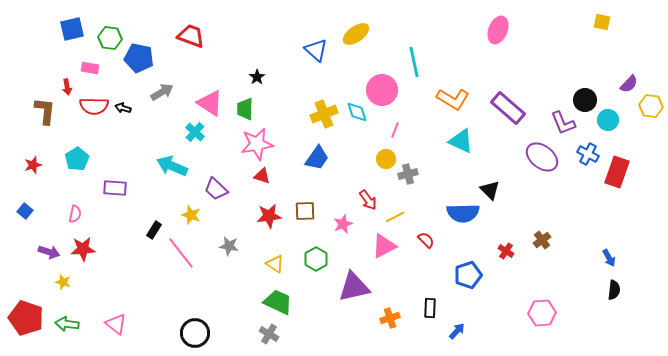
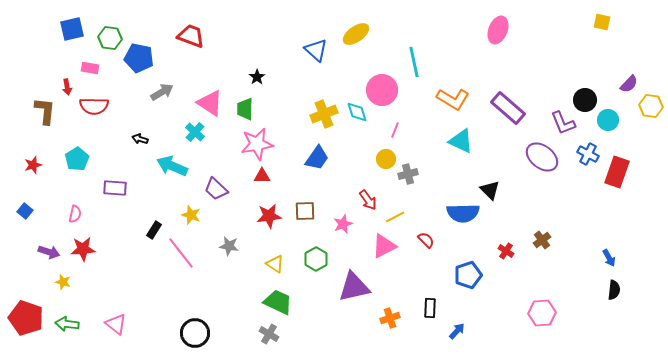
black arrow at (123, 108): moved 17 px right, 31 px down
red triangle at (262, 176): rotated 18 degrees counterclockwise
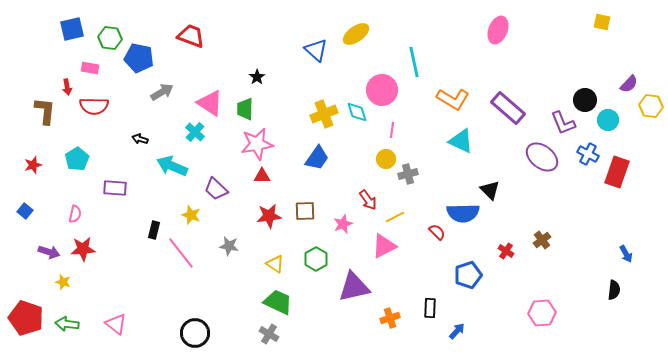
pink line at (395, 130): moved 3 px left; rotated 14 degrees counterclockwise
black rectangle at (154, 230): rotated 18 degrees counterclockwise
red semicircle at (426, 240): moved 11 px right, 8 px up
blue arrow at (609, 258): moved 17 px right, 4 px up
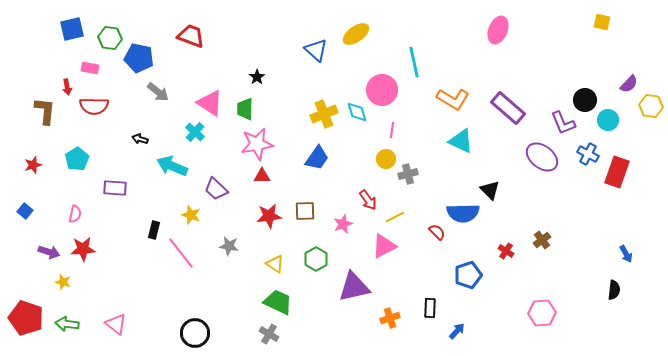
gray arrow at (162, 92): moved 4 px left; rotated 70 degrees clockwise
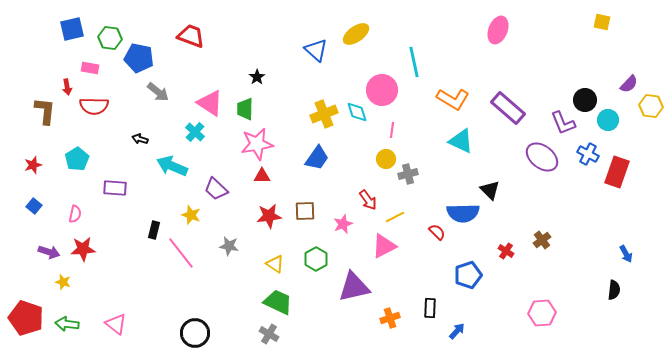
blue square at (25, 211): moved 9 px right, 5 px up
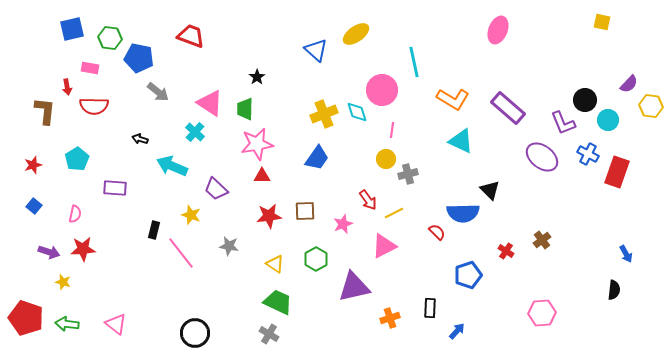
yellow line at (395, 217): moved 1 px left, 4 px up
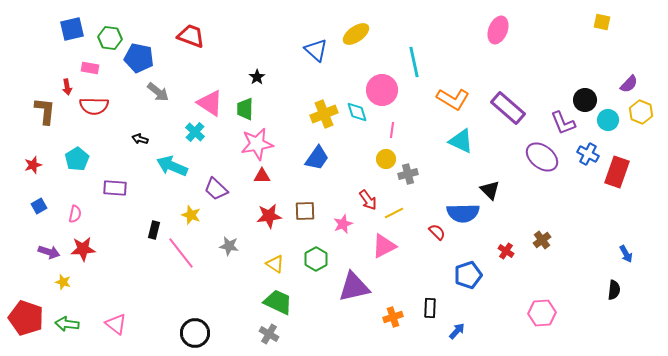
yellow hexagon at (651, 106): moved 10 px left, 6 px down; rotated 15 degrees clockwise
blue square at (34, 206): moved 5 px right; rotated 21 degrees clockwise
orange cross at (390, 318): moved 3 px right, 1 px up
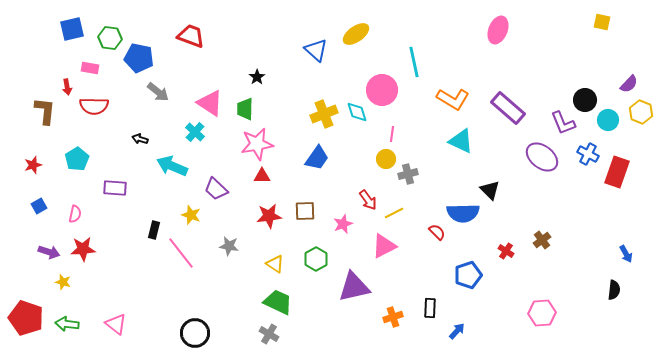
pink line at (392, 130): moved 4 px down
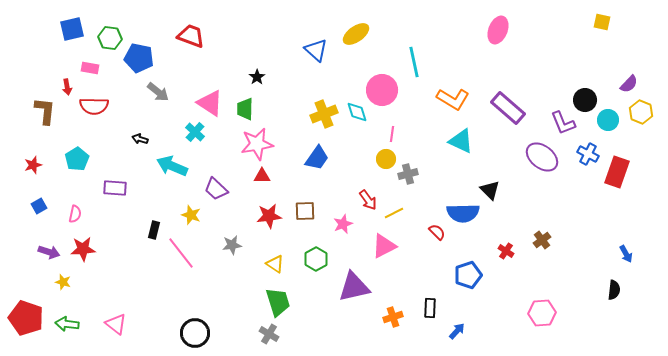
gray star at (229, 246): moved 3 px right, 1 px up; rotated 18 degrees counterclockwise
green trapezoid at (278, 302): rotated 48 degrees clockwise
